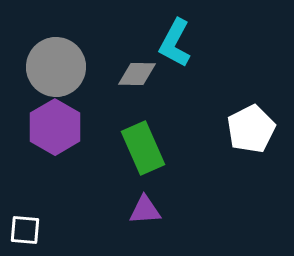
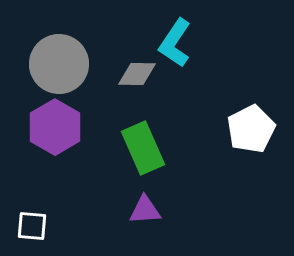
cyan L-shape: rotated 6 degrees clockwise
gray circle: moved 3 px right, 3 px up
white square: moved 7 px right, 4 px up
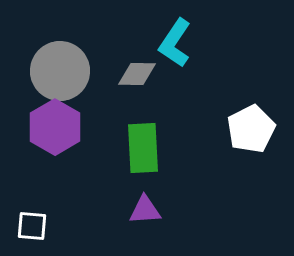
gray circle: moved 1 px right, 7 px down
green rectangle: rotated 21 degrees clockwise
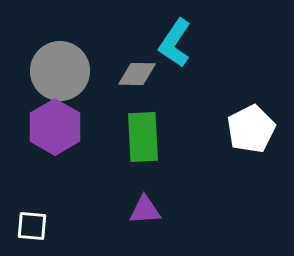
green rectangle: moved 11 px up
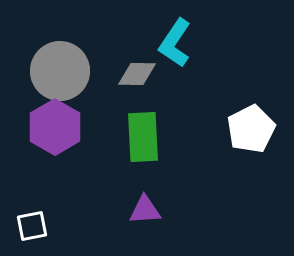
white square: rotated 16 degrees counterclockwise
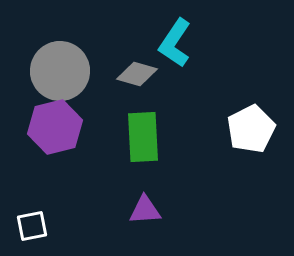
gray diamond: rotated 15 degrees clockwise
purple hexagon: rotated 16 degrees clockwise
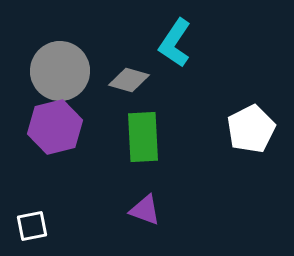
gray diamond: moved 8 px left, 6 px down
purple triangle: rotated 24 degrees clockwise
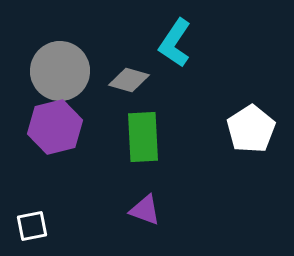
white pentagon: rotated 6 degrees counterclockwise
